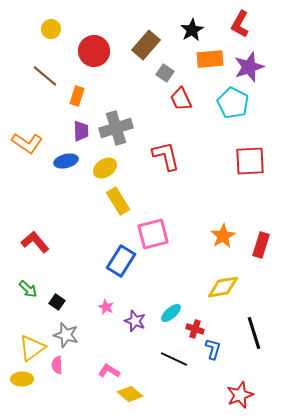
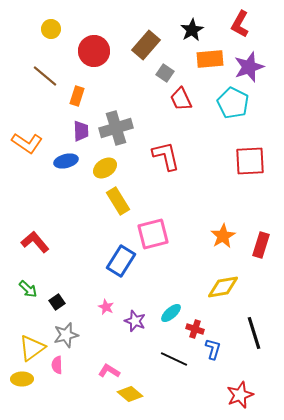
black square at (57, 302): rotated 21 degrees clockwise
gray star at (66, 335): rotated 30 degrees counterclockwise
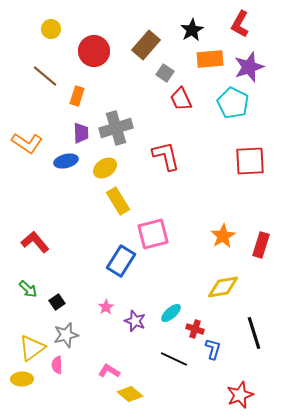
purple trapezoid at (81, 131): moved 2 px down
pink star at (106, 307): rotated 14 degrees clockwise
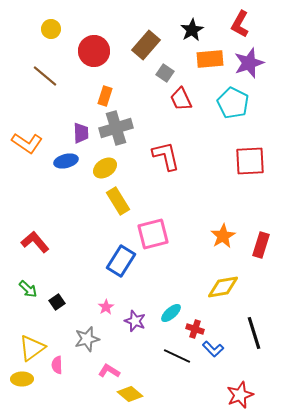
purple star at (249, 67): moved 4 px up
orange rectangle at (77, 96): moved 28 px right
gray star at (66, 335): moved 21 px right, 4 px down
blue L-shape at (213, 349): rotated 120 degrees clockwise
black line at (174, 359): moved 3 px right, 3 px up
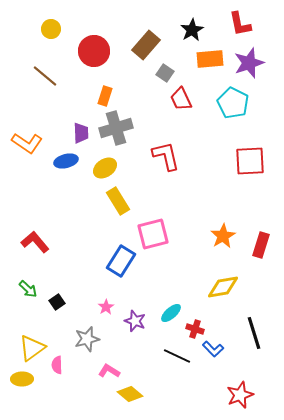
red L-shape at (240, 24): rotated 40 degrees counterclockwise
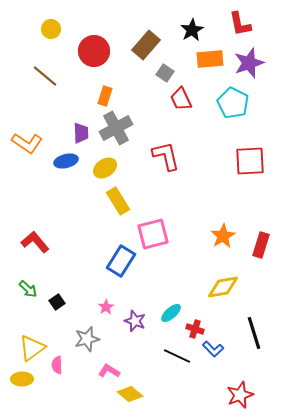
gray cross at (116, 128): rotated 12 degrees counterclockwise
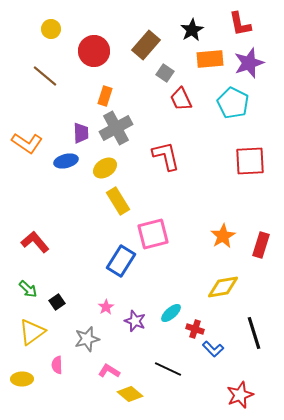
yellow triangle at (32, 348): moved 16 px up
black line at (177, 356): moved 9 px left, 13 px down
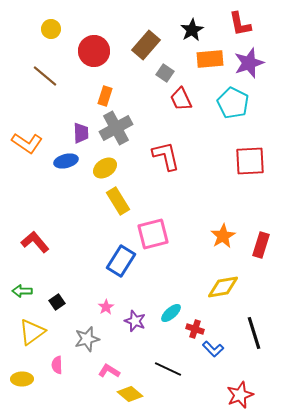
green arrow at (28, 289): moved 6 px left, 2 px down; rotated 138 degrees clockwise
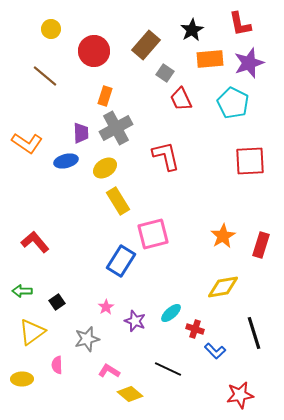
blue L-shape at (213, 349): moved 2 px right, 2 px down
red star at (240, 395): rotated 12 degrees clockwise
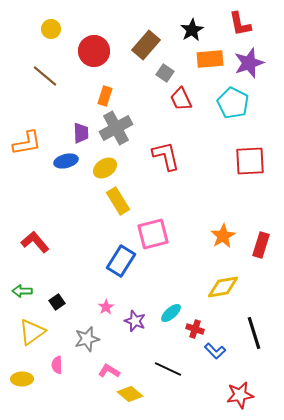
orange L-shape at (27, 143): rotated 44 degrees counterclockwise
